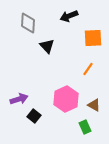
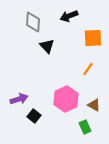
gray diamond: moved 5 px right, 1 px up
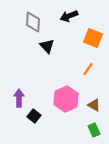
orange square: rotated 24 degrees clockwise
purple arrow: moved 1 px up; rotated 72 degrees counterclockwise
green rectangle: moved 9 px right, 3 px down
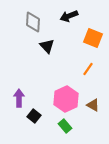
brown triangle: moved 1 px left
green rectangle: moved 29 px left, 4 px up; rotated 16 degrees counterclockwise
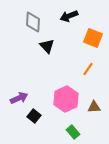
purple arrow: rotated 66 degrees clockwise
brown triangle: moved 1 px right, 2 px down; rotated 32 degrees counterclockwise
green rectangle: moved 8 px right, 6 px down
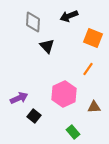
pink hexagon: moved 2 px left, 5 px up
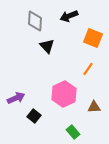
gray diamond: moved 2 px right, 1 px up
purple arrow: moved 3 px left
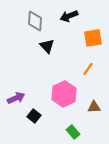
orange square: rotated 30 degrees counterclockwise
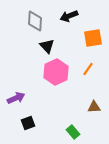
pink hexagon: moved 8 px left, 22 px up
black square: moved 6 px left, 7 px down; rotated 32 degrees clockwise
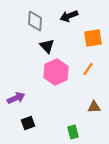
green rectangle: rotated 24 degrees clockwise
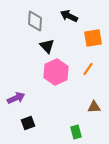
black arrow: rotated 48 degrees clockwise
green rectangle: moved 3 px right
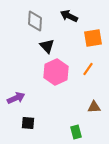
black square: rotated 24 degrees clockwise
